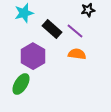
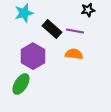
purple line: rotated 30 degrees counterclockwise
orange semicircle: moved 3 px left
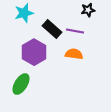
purple hexagon: moved 1 px right, 4 px up
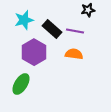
cyan star: moved 7 px down
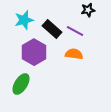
purple line: rotated 18 degrees clockwise
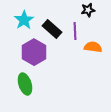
cyan star: rotated 18 degrees counterclockwise
purple line: rotated 60 degrees clockwise
orange semicircle: moved 19 px right, 7 px up
green ellipse: moved 4 px right; rotated 50 degrees counterclockwise
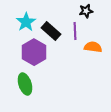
black star: moved 2 px left, 1 px down
cyan star: moved 2 px right, 2 px down
black rectangle: moved 1 px left, 2 px down
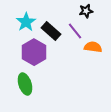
purple line: rotated 36 degrees counterclockwise
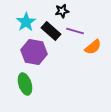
black star: moved 24 px left
purple line: rotated 36 degrees counterclockwise
orange semicircle: rotated 132 degrees clockwise
purple hexagon: rotated 20 degrees counterclockwise
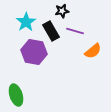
black rectangle: rotated 18 degrees clockwise
orange semicircle: moved 4 px down
green ellipse: moved 9 px left, 11 px down
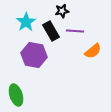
purple line: rotated 12 degrees counterclockwise
purple hexagon: moved 3 px down
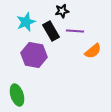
cyan star: rotated 12 degrees clockwise
green ellipse: moved 1 px right
